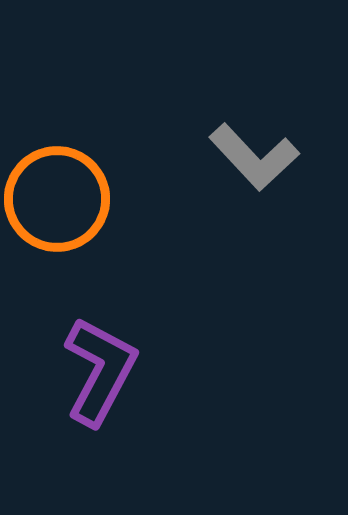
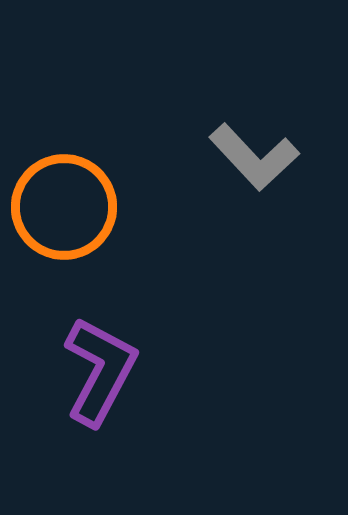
orange circle: moved 7 px right, 8 px down
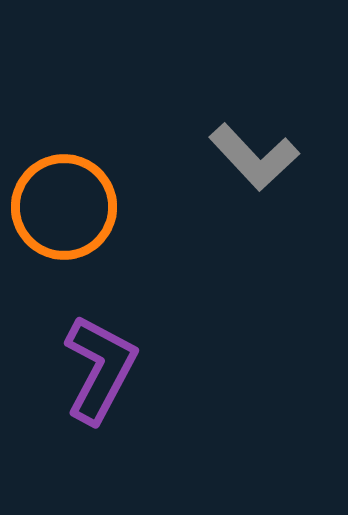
purple L-shape: moved 2 px up
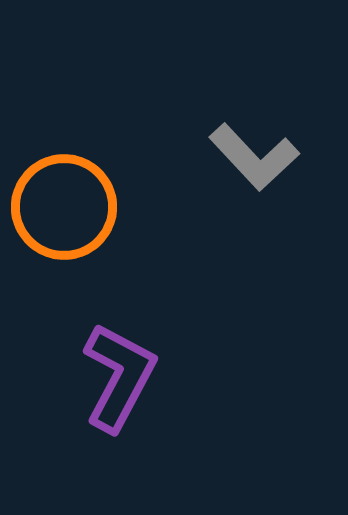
purple L-shape: moved 19 px right, 8 px down
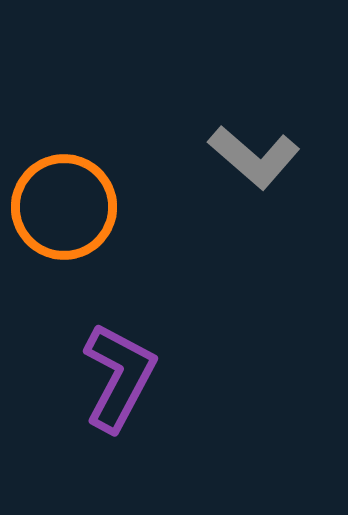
gray L-shape: rotated 6 degrees counterclockwise
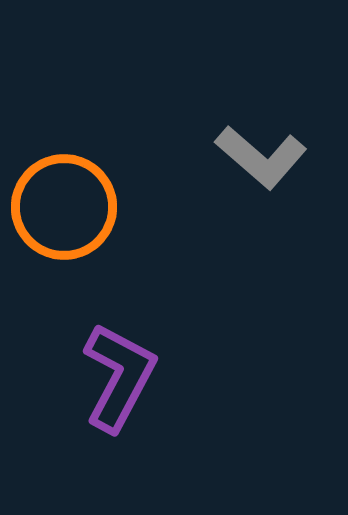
gray L-shape: moved 7 px right
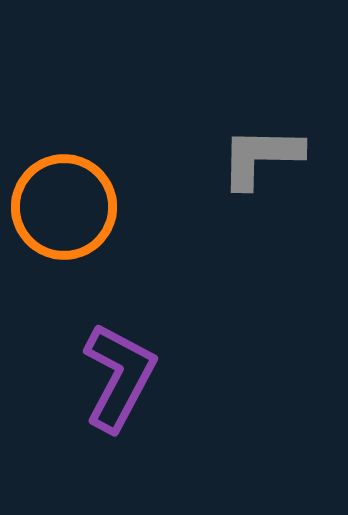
gray L-shape: rotated 140 degrees clockwise
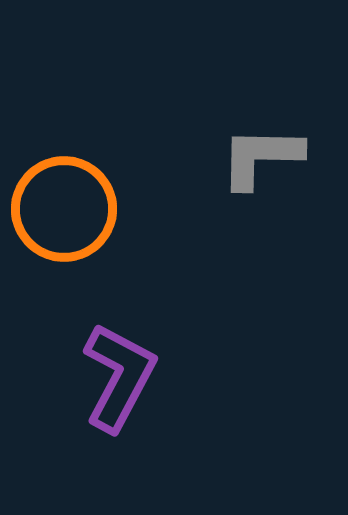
orange circle: moved 2 px down
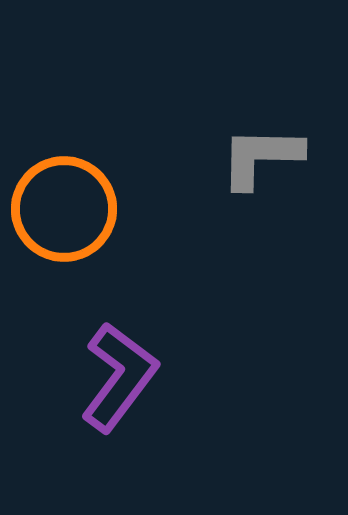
purple L-shape: rotated 9 degrees clockwise
